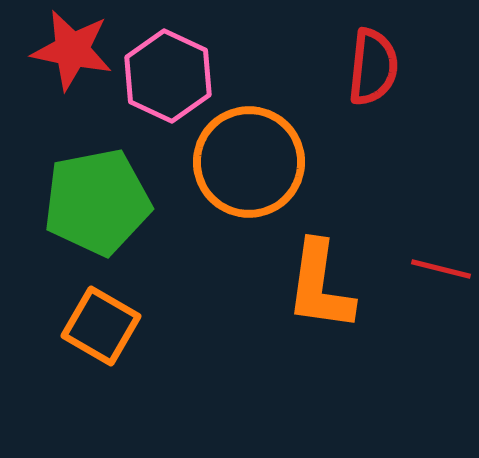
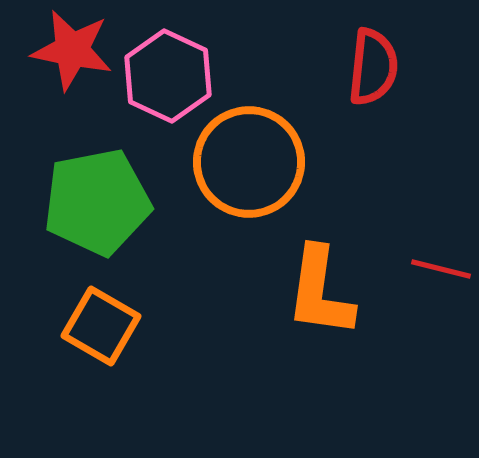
orange L-shape: moved 6 px down
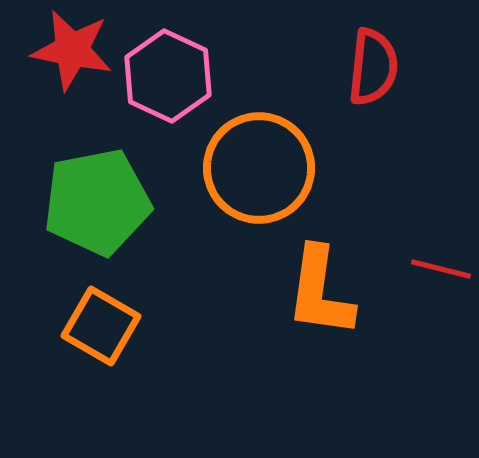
orange circle: moved 10 px right, 6 px down
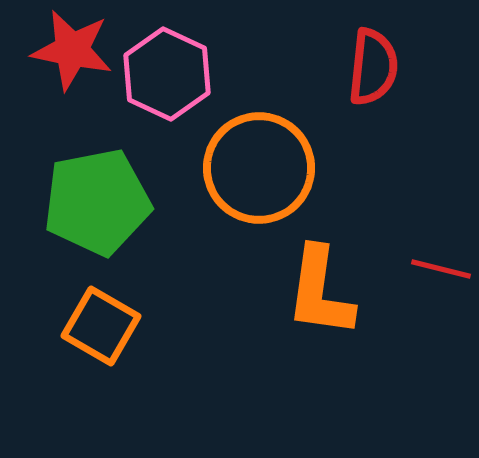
pink hexagon: moved 1 px left, 2 px up
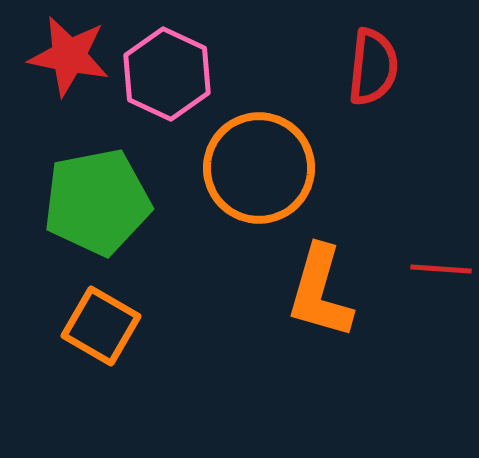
red star: moved 3 px left, 6 px down
red line: rotated 10 degrees counterclockwise
orange L-shape: rotated 8 degrees clockwise
